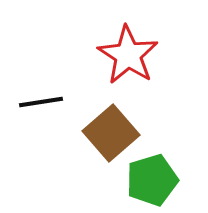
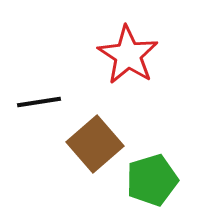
black line: moved 2 px left
brown square: moved 16 px left, 11 px down
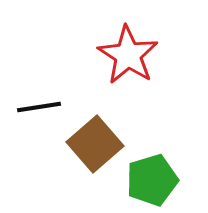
black line: moved 5 px down
